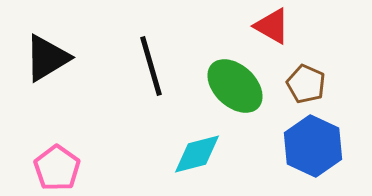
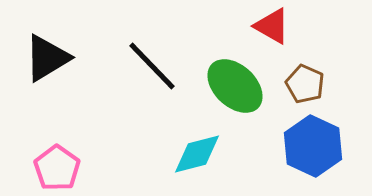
black line: moved 1 px right; rotated 28 degrees counterclockwise
brown pentagon: moved 1 px left
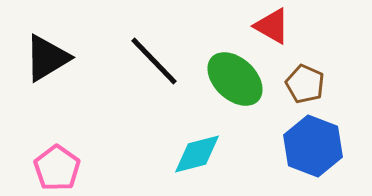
black line: moved 2 px right, 5 px up
green ellipse: moved 7 px up
blue hexagon: rotated 4 degrees counterclockwise
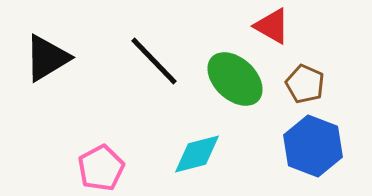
pink pentagon: moved 44 px right; rotated 9 degrees clockwise
